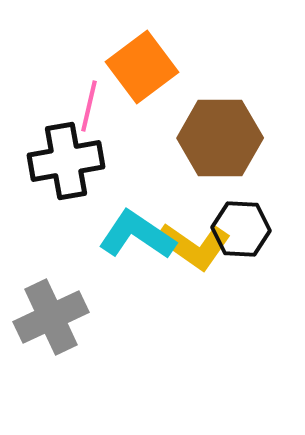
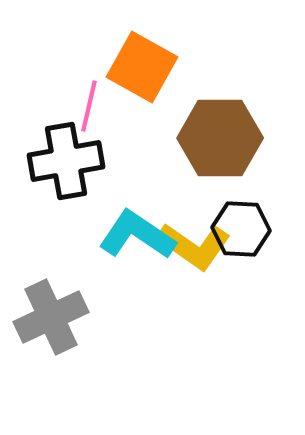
orange square: rotated 24 degrees counterclockwise
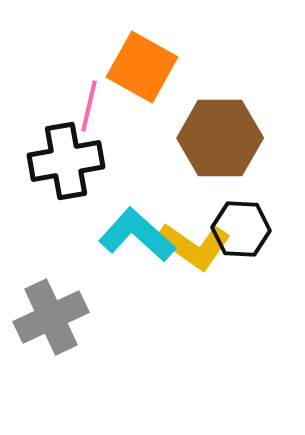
cyan L-shape: rotated 8 degrees clockwise
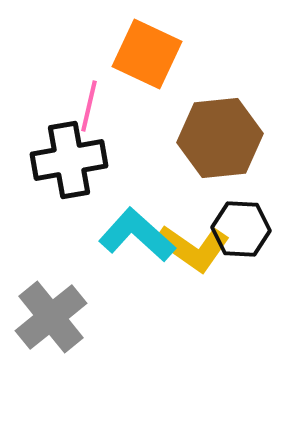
orange square: moved 5 px right, 13 px up; rotated 4 degrees counterclockwise
brown hexagon: rotated 6 degrees counterclockwise
black cross: moved 3 px right, 1 px up
yellow L-shape: moved 1 px left, 2 px down
gray cross: rotated 14 degrees counterclockwise
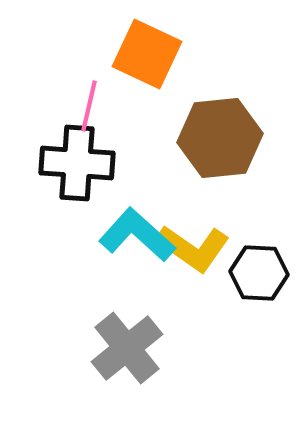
black cross: moved 8 px right, 3 px down; rotated 14 degrees clockwise
black hexagon: moved 18 px right, 44 px down
gray cross: moved 76 px right, 31 px down
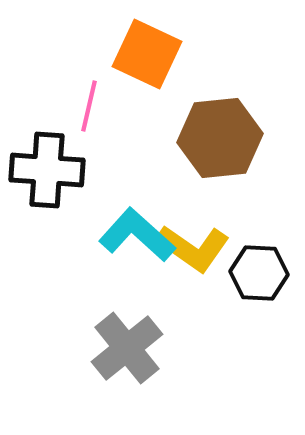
black cross: moved 30 px left, 7 px down
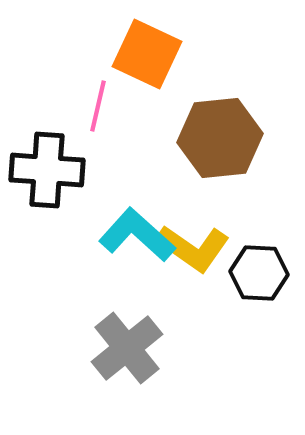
pink line: moved 9 px right
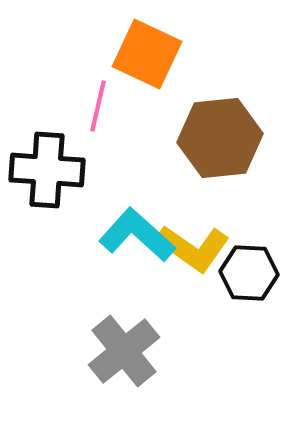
black hexagon: moved 10 px left
gray cross: moved 3 px left, 3 px down
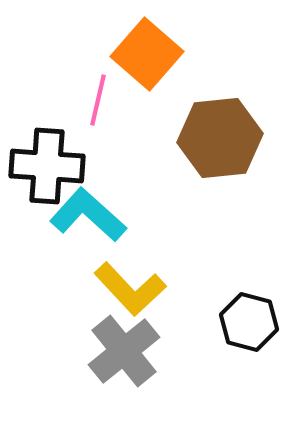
orange square: rotated 16 degrees clockwise
pink line: moved 6 px up
black cross: moved 4 px up
cyan L-shape: moved 49 px left, 20 px up
yellow L-shape: moved 63 px left, 41 px down; rotated 12 degrees clockwise
black hexagon: moved 49 px down; rotated 12 degrees clockwise
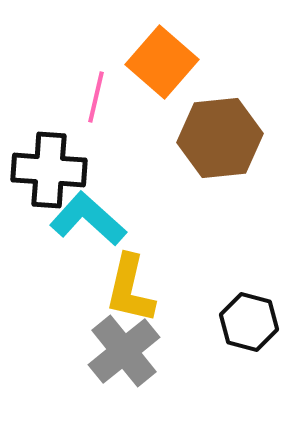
orange square: moved 15 px right, 8 px down
pink line: moved 2 px left, 3 px up
black cross: moved 2 px right, 4 px down
cyan L-shape: moved 4 px down
yellow L-shape: rotated 56 degrees clockwise
